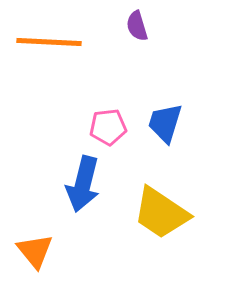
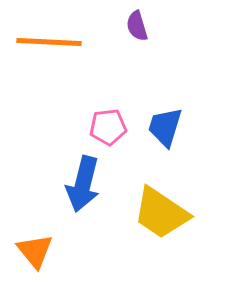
blue trapezoid: moved 4 px down
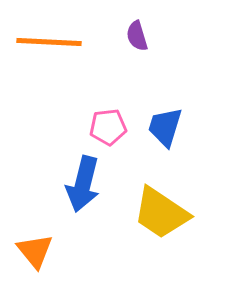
purple semicircle: moved 10 px down
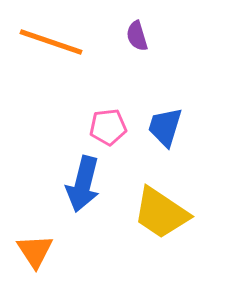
orange line: moved 2 px right; rotated 16 degrees clockwise
orange triangle: rotated 6 degrees clockwise
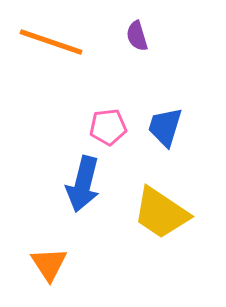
orange triangle: moved 14 px right, 13 px down
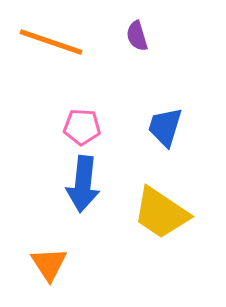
pink pentagon: moved 26 px left; rotated 9 degrees clockwise
blue arrow: rotated 8 degrees counterclockwise
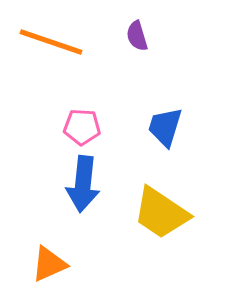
orange triangle: rotated 39 degrees clockwise
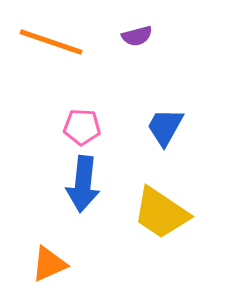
purple semicircle: rotated 88 degrees counterclockwise
blue trapezoid: rotated 12 degrees clockwise
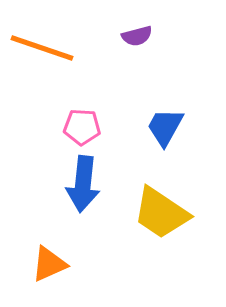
orange line: moved 9 px left, 6 px down
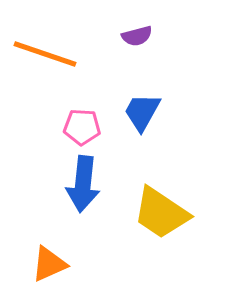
orange line: moved 3 px right, 6 px down
blue trapezoid: moved 23 px left, 15 px up
